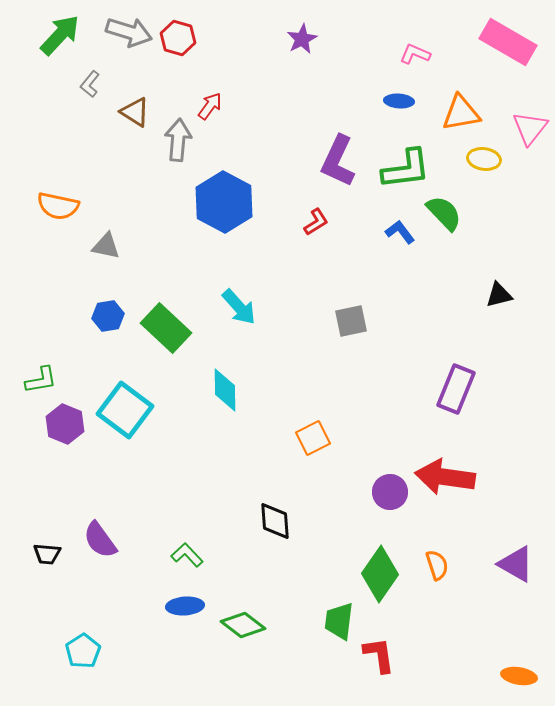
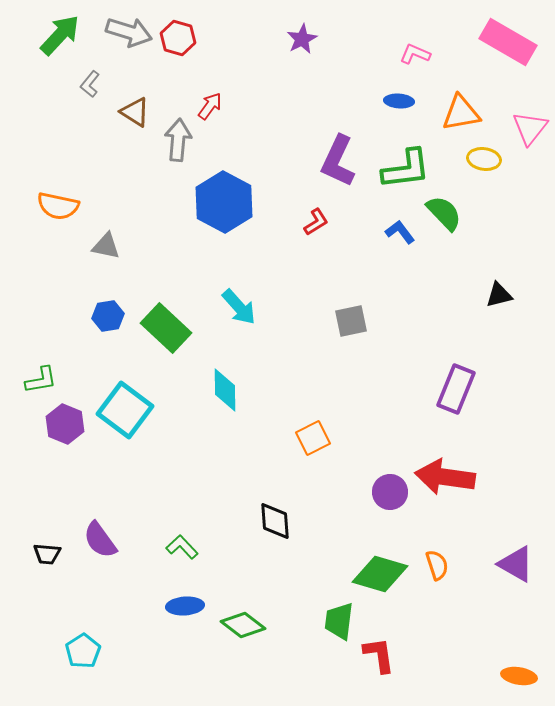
green L-shape at (187, 555): moved 5 px left, 8 px up
green diamond at (380, 574): rotated 72 degrees clockwise
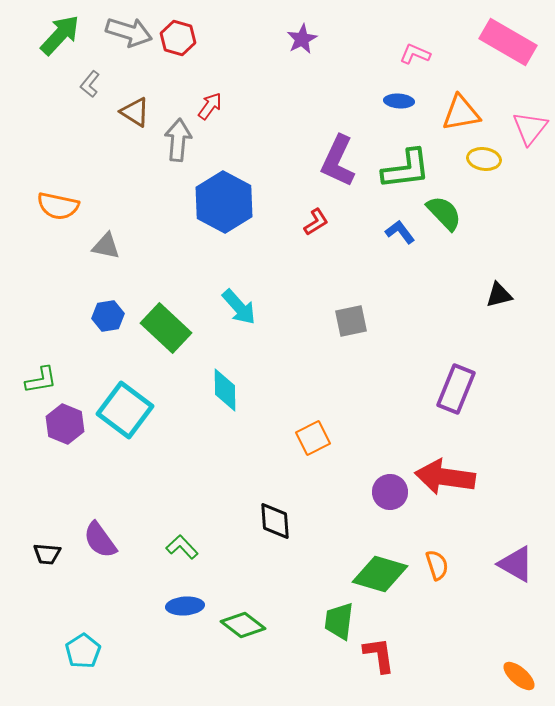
orange ellipse at (519, 676): rotated 32 degrees clockwise
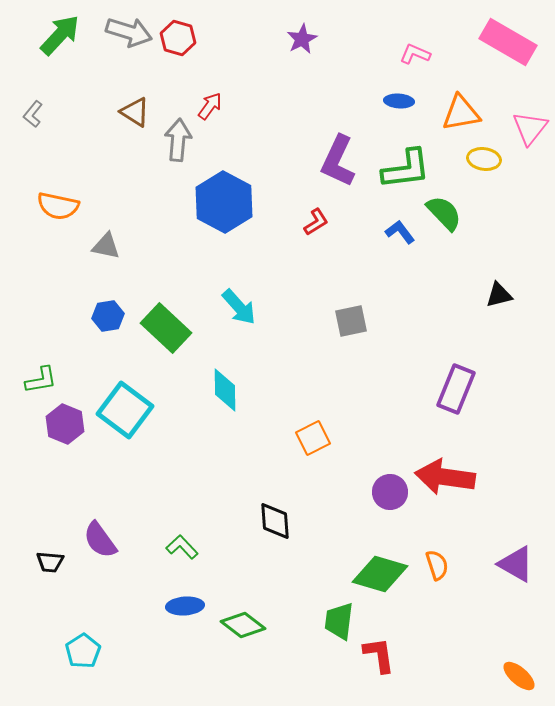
gray L-shape at (90, 84): moved 57 px left, 30 px down
black trapezoid at (47, 554): moved 3 px right, 8 px down
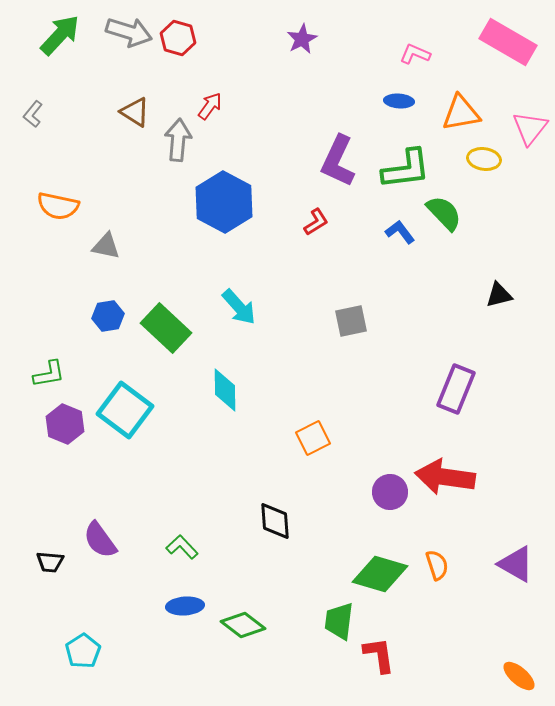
green L-shape at (41, 380): moved 8 px right, 6 px up
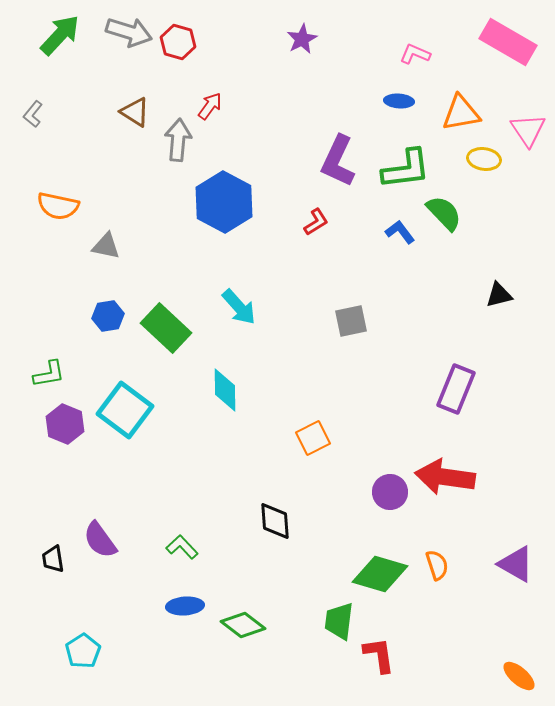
red hexagon at (178, 38): moved 4 px down
pink triangle at (530, 128): moved 2 px left, 2 px down; rotated 12 degrees counterclockwise
black trapezoid at (50, 562): moved 3 px right, 3 px up; rotated 76 degrees clockwise
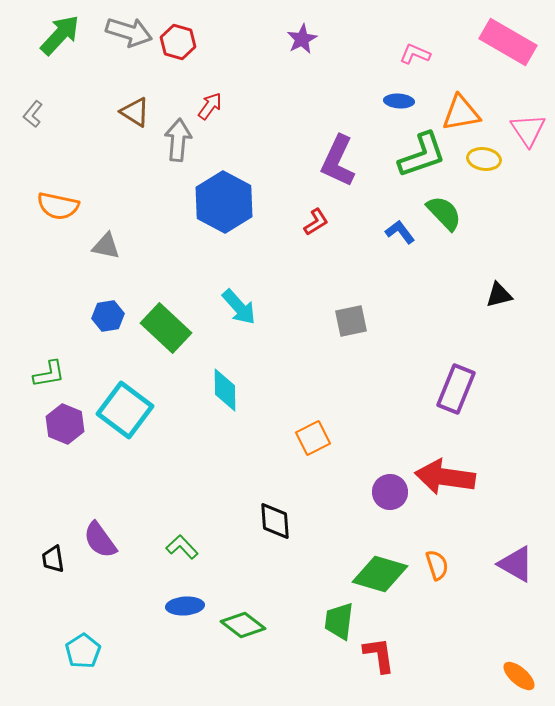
green L-shape at (406, 169): moved 16 px right, 14 px up; rotated 12 degrees counterclockwise
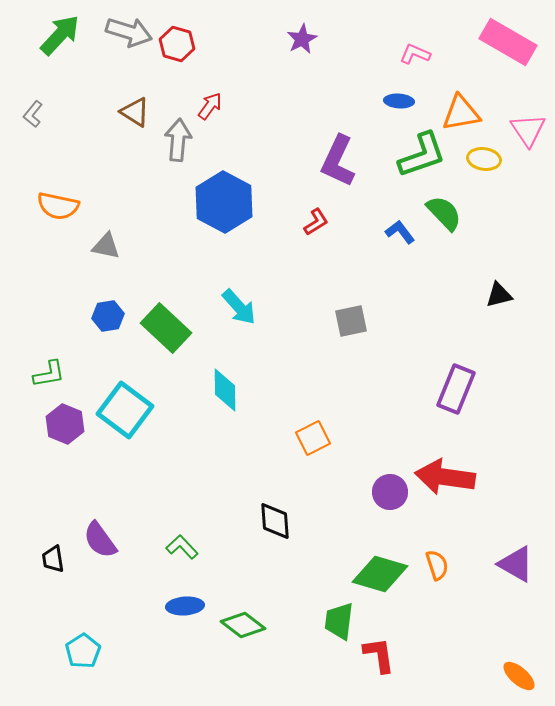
red hexagon at (178, 42): moved 1 px left, 2 px down
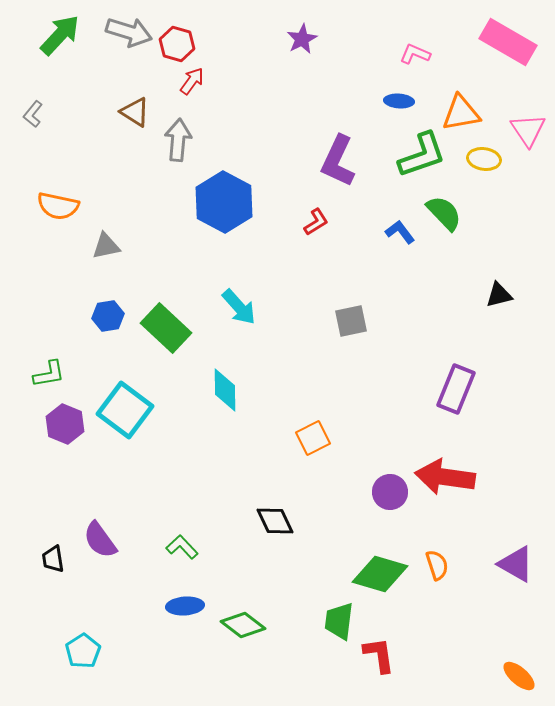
red arrow at (210, 106): moved 18 px left, 25 px up
gray triangle at (106, 246): rotated 24 degrees counterclockwise
black diamond at (275, 521): rotated 21 degrees counterclockwise
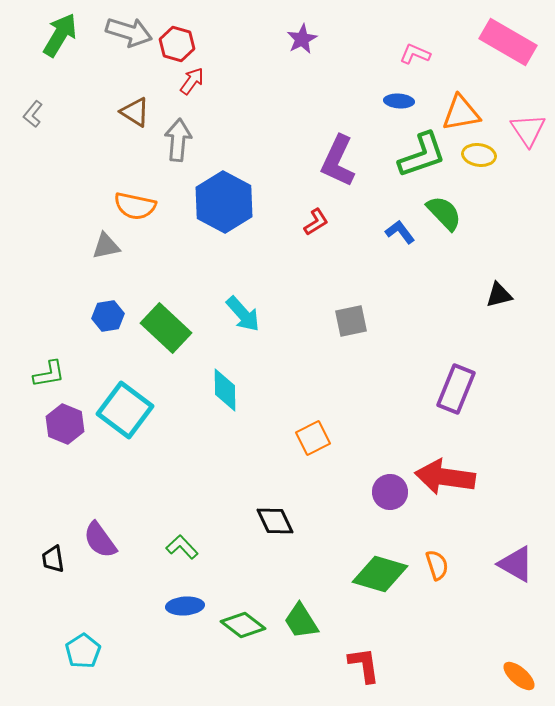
green arrow at (60, 35): rotated 12 degrees counterclockwise
yellow ellipse at (484, 159): moved 5 px left, 4 px up
orange semicircle at (58, 206): moved 77 px right
cyan arrow at (239, 307): moved 4 px right, 7 px down
green trapezoid at (339, 621): moved 38 px left; rotated 39 degrees counterclockwise
red L-shape at (379, 655): moved 15 px left, 10 px down
